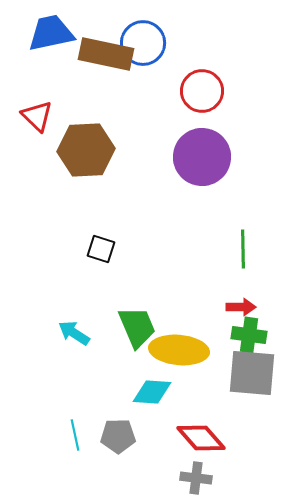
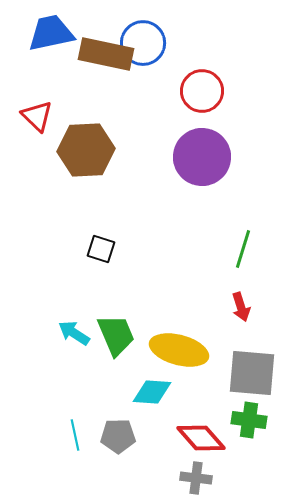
green line: rotated 18 degrees clockwise
red arrow: rotated 72 degrees clockwise
green trapezoid: moved 21 px left, 8 px down
green cross: moved 85 px down
yellow ellipse: rotated 10 degrees clockwise
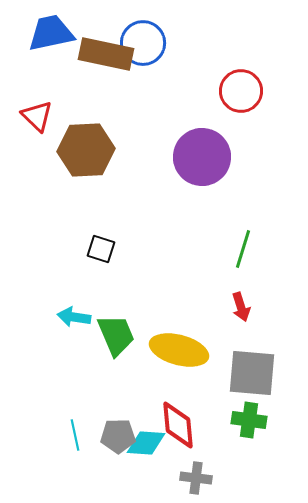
red circle: moved 39 px right
cyan arrow: moved 16 px up; rotated 24 degrees counterclockwise
cyan diamond: moved 6 px left, 51 px down
red diamond: moved 23 px left, 13 px up; rotated 36 degrees clockwise
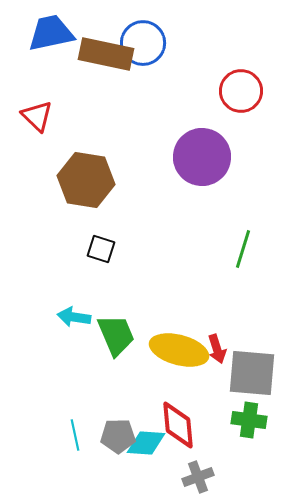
brown hexagon: moved 30 px down; rotated 12 degrees clockwise
red arrow: moved 24 px left, 42 px down
gray cross: moved 2 px right, 1 px up; rotated 28 degrees counterclockwise
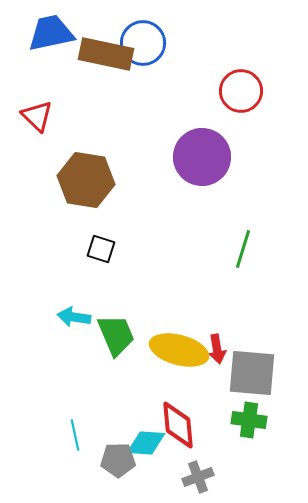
red arrow: rotated 8 degrees clockwise
gray pentagon: moved 24 px down
